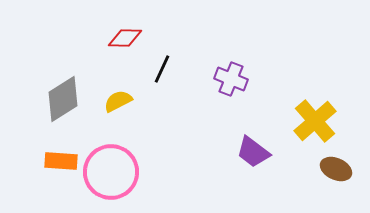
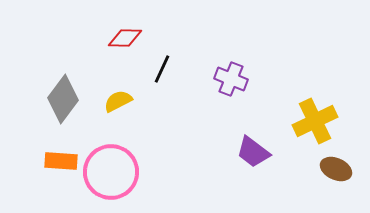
gray diamond: rotated 21 degrees counterclockwise
yellow cross: rotated 15 degrees clockwise
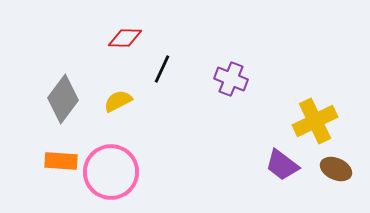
purple trapezoid: moved 29 px right, 13 px down
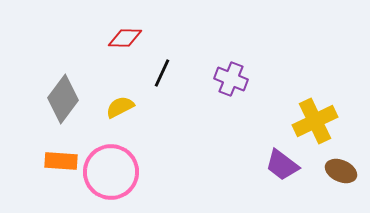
black line: moved 4 px down
yellow semicircle: moved 2 px right, 6 px down
brown ellipse: moved 5 px right, 2 px down
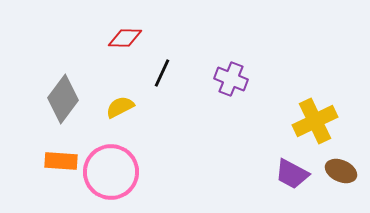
purple trapezoid: moved 10 px right, 9 px down; rotated 9 degrees counterclockwise
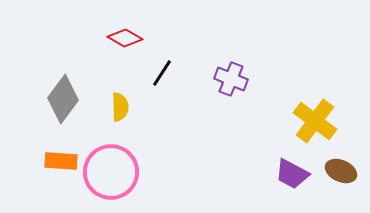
red diamond: rotated 28 degrees clockwise
black line: rotated 8 degrees clockwise
yellow semicircle: rotated 116 degrees clockwise
yellow cross: rotated 27 degrees counterclockwise
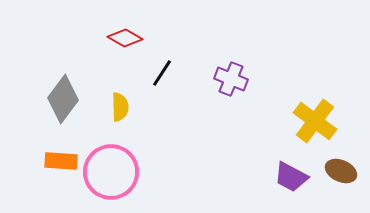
purple trapezoid: moved 1 px left, 3 px down
